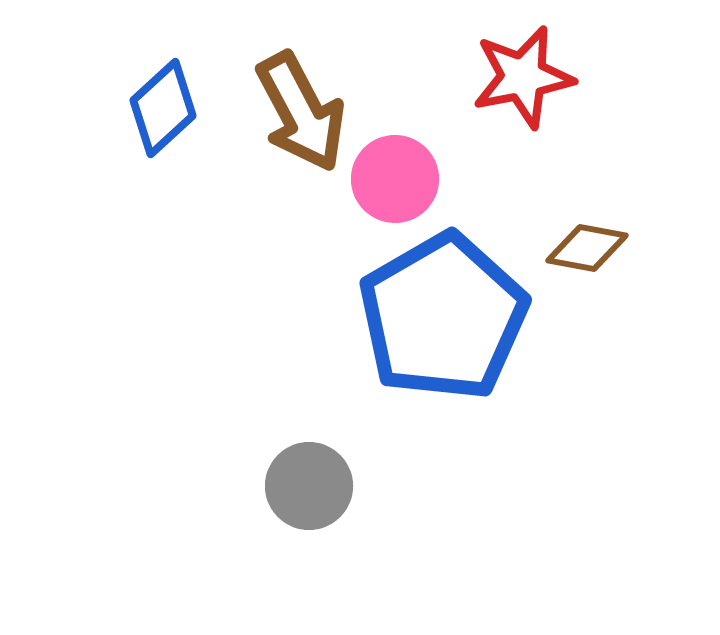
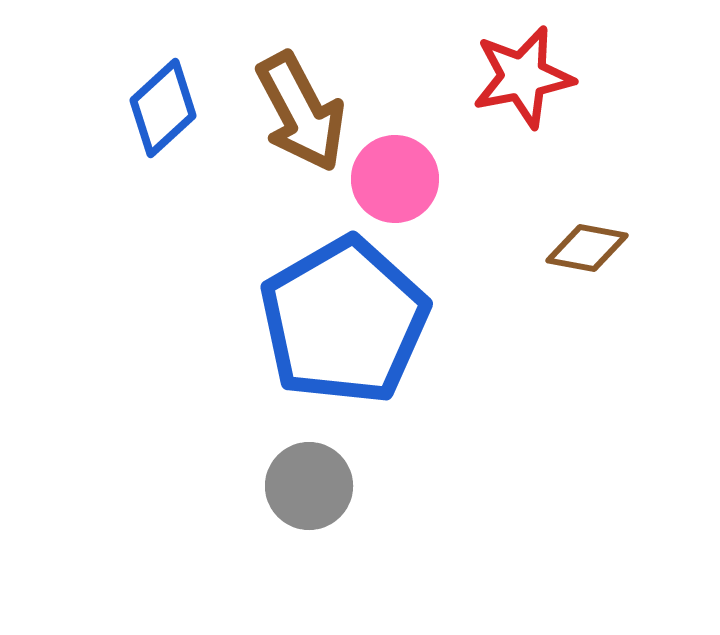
blue pentagon: moved 99 px left, 4 px down
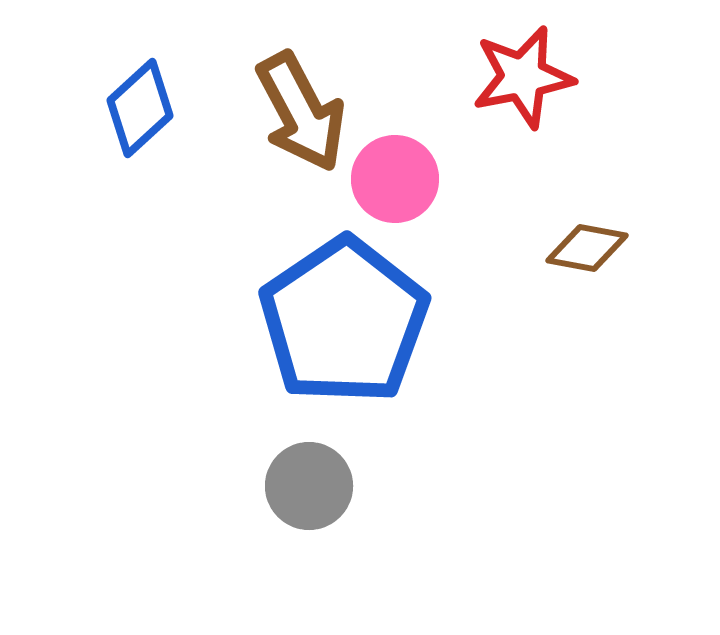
blue diamond: moved 23 px left
blue pentagon: rotated 4 degrees counterclockwise
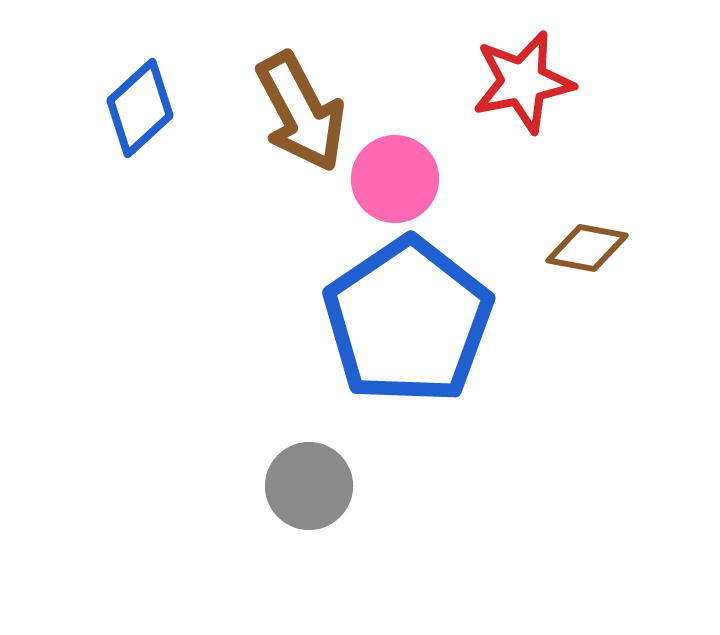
red star: moved 5 px down
blue pentagon: moved 64 px right
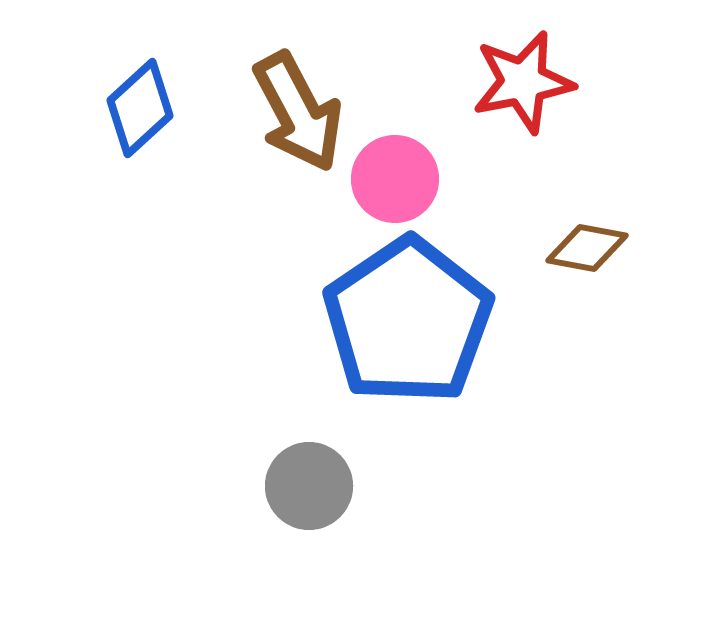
brown arrow: moved 3 px left
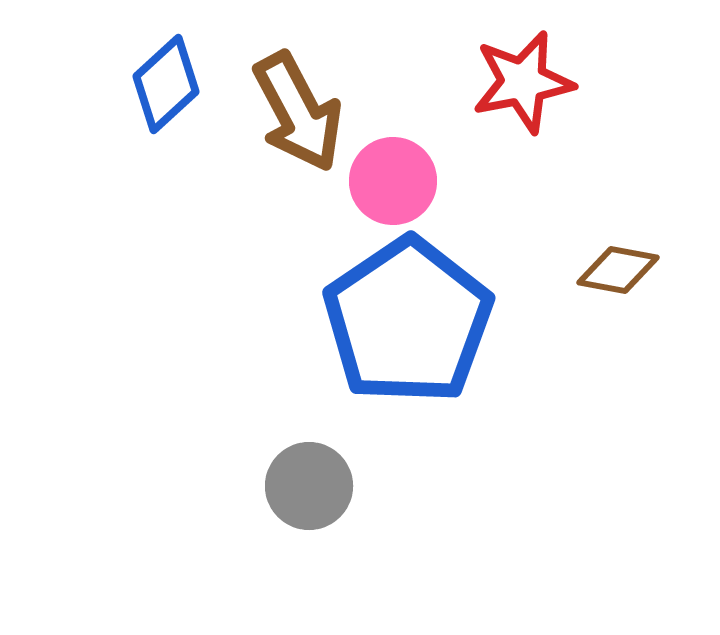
blue diamond: moved 26 px right, 24 px up
pink circle: moved 2 px left, 2 px down
brown diamond: moved 31 px right, 22 px down
